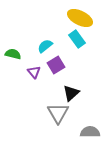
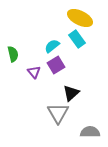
cyan semicircle: moved 7 px right
green semicircle: rotated 63 degrees clockwise
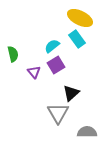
gray semicircle: moved 3 px left
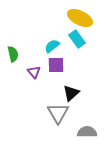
purple square: rotated 30 degrees clockwise
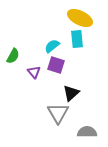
cyan rectangle: rotated 30 degrees clockwise
green semicircle: moved 2 px down; rotated 42 degrees clockwise
purple square: rotated 18 degrees clockwise
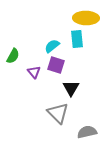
yellow ellipse: moved 6 px right; rotated 25 degrees counterclockwise
black triangle: moved 5 px up; rotated 18 degrees counterclockwise
gray triangle: rotated 15 degrees counterclockwise
gray semicircle: rotated 12 degrees counterclockwise
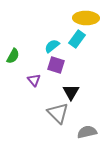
cyan rectangle: rotated 42 degrees clockwise
purple triangle: moved 8 px down
black triangle: moved 4 px down
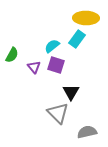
green semicircle: moved 1 px left, 1 px up
purple triangle: moved 13 px up
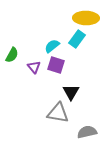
gray triangle: rotated 35 degrees counterclockwise
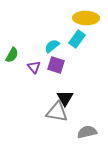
black triangle: moved 6 px left, 6 px down
gray triangle: moved 1 px left, 1 px up
